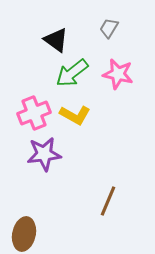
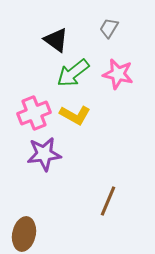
green arrow: moved 1 px right
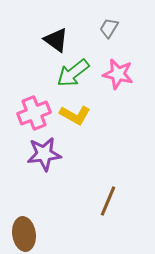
brown ellipse: rotated 20 degrees counterclockwise
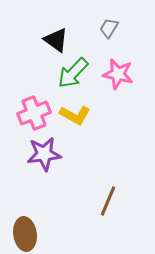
green arrow: rotated 8 degrees counterclockwise
brown ellipse: moved 1 px right
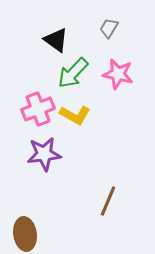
pink cross: moved 4 px right, 4 px up
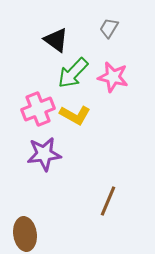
pink star: moved 5 px left, 3 px down
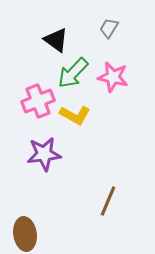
pink cross: moved 8 px up
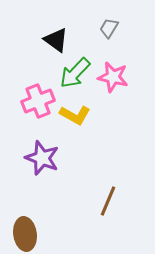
green arrow: moved 2 px right
purple star: moved 2 px left, 4 px down; rotated 28 degrees clockwise
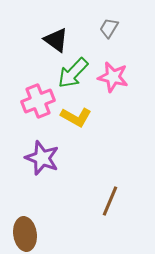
green arrow: moved 2 px left
yellow L-shape: moved 1 px right, 2 px down
brown line: moved 2 px right
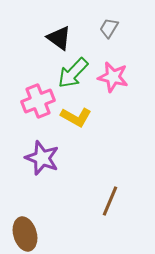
black triangle: moved 3 px right, 2 px up
brown ellipse: rotated 8 degrees counterclockwise
